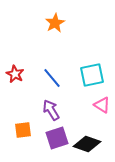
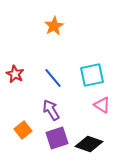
orange star: moved 1 px left, 3 px down
blue line: moved 1 px right
orange square: rotated 30 degrees counterclockwise
black diamond: moved 2 px right
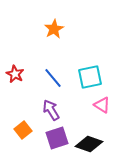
orange star: moved 3 px down
cyan square: moved 2 px left, 2 px down
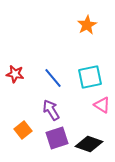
orange star: moved 33 px right, 4 px up
red star: rotated 18 degrees counterclockwise
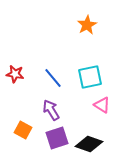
orange square: rotated 24 degrees counterclockwise
